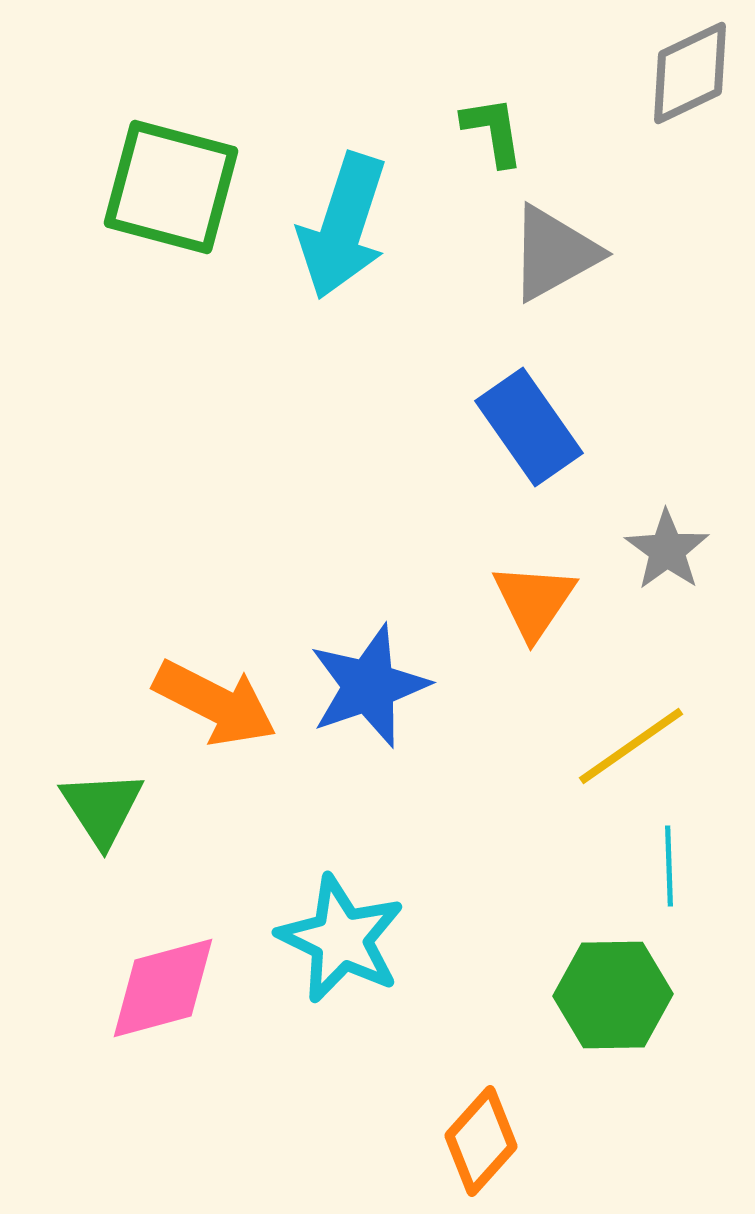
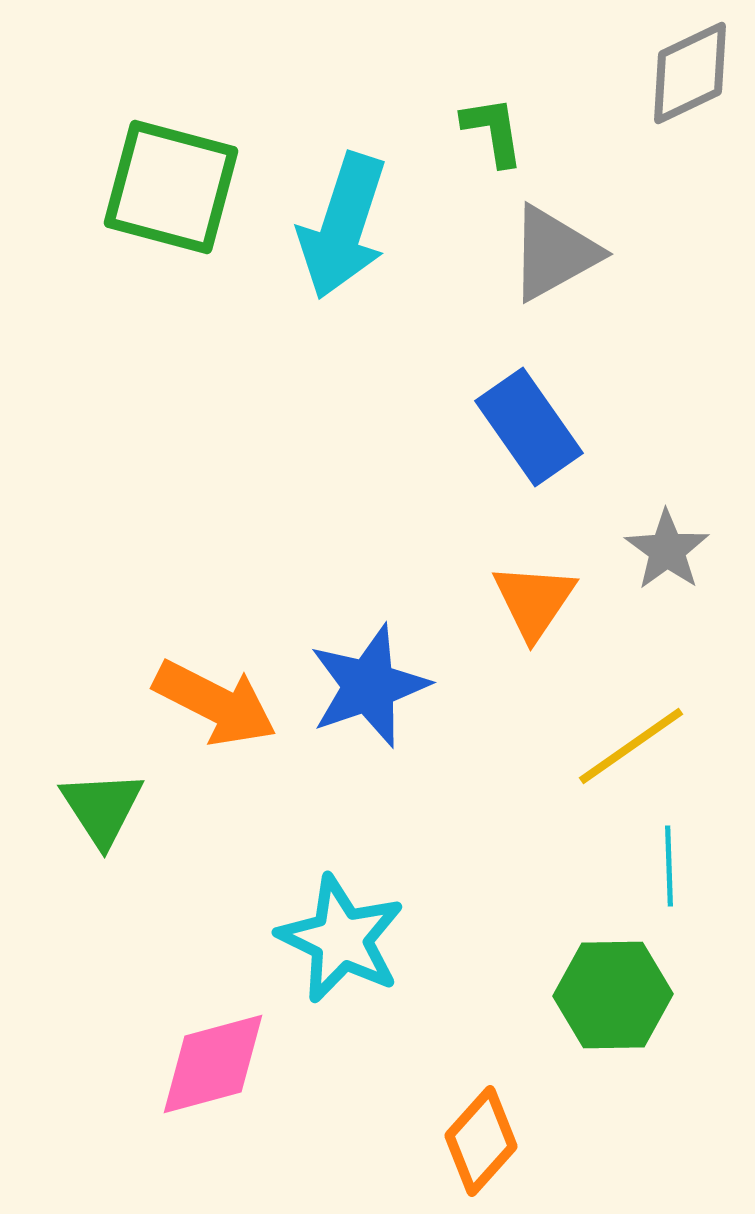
pink diamond: moved 50 px right, 76 px down
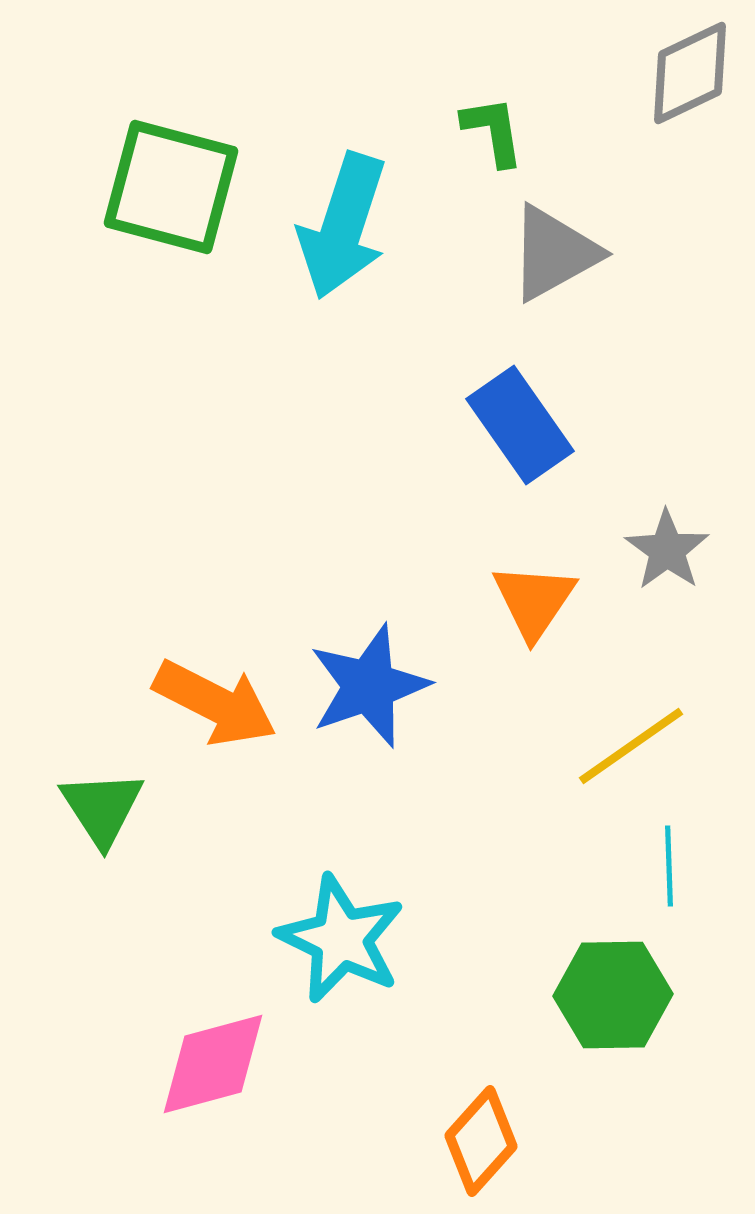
blue rectangle: moved 9 px left, 2 px up
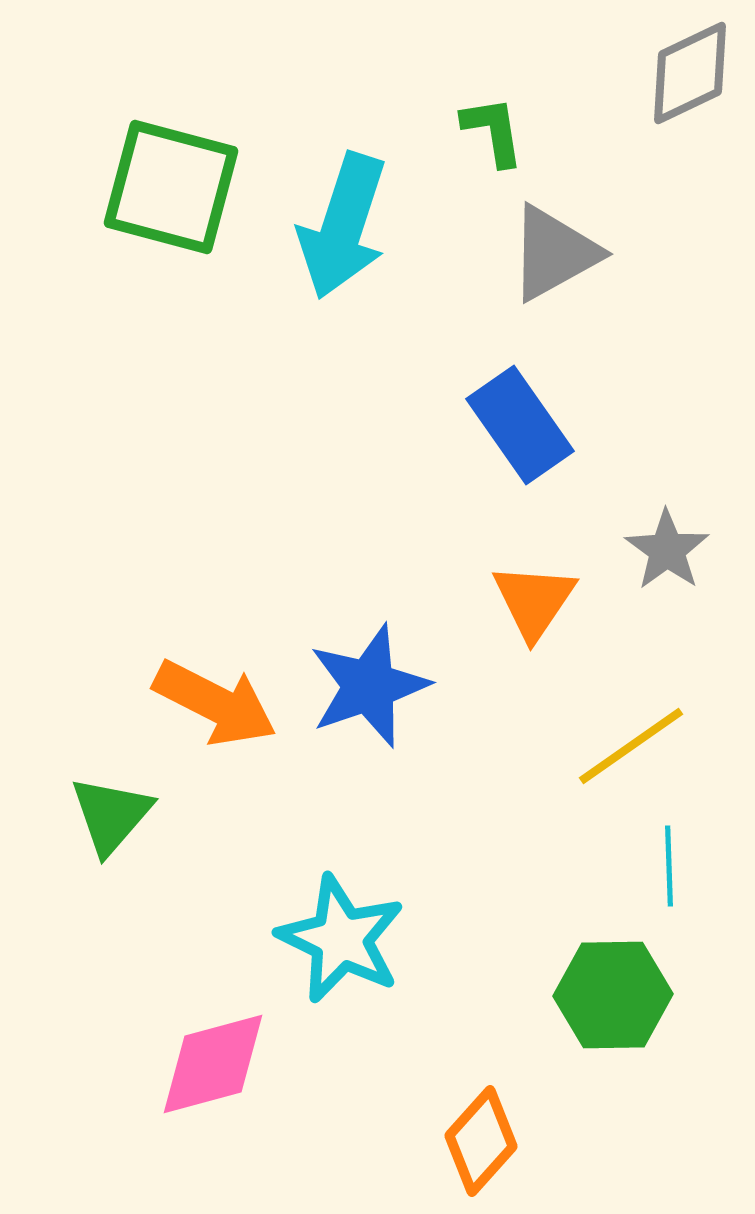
green triangle: moved 9 px right, 7 px down; rotated 14 degrees clockwise
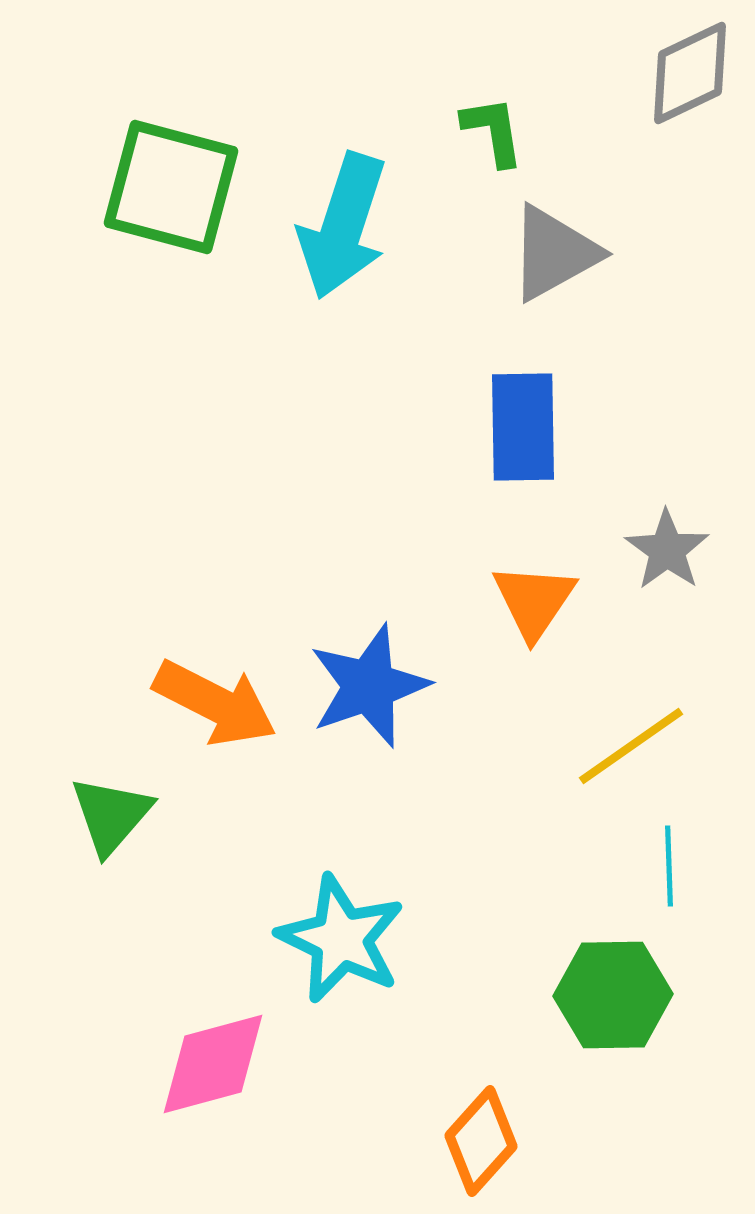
blue rectangle: moved 3 px right, 2 px down; rotated 34 degrees clockwise
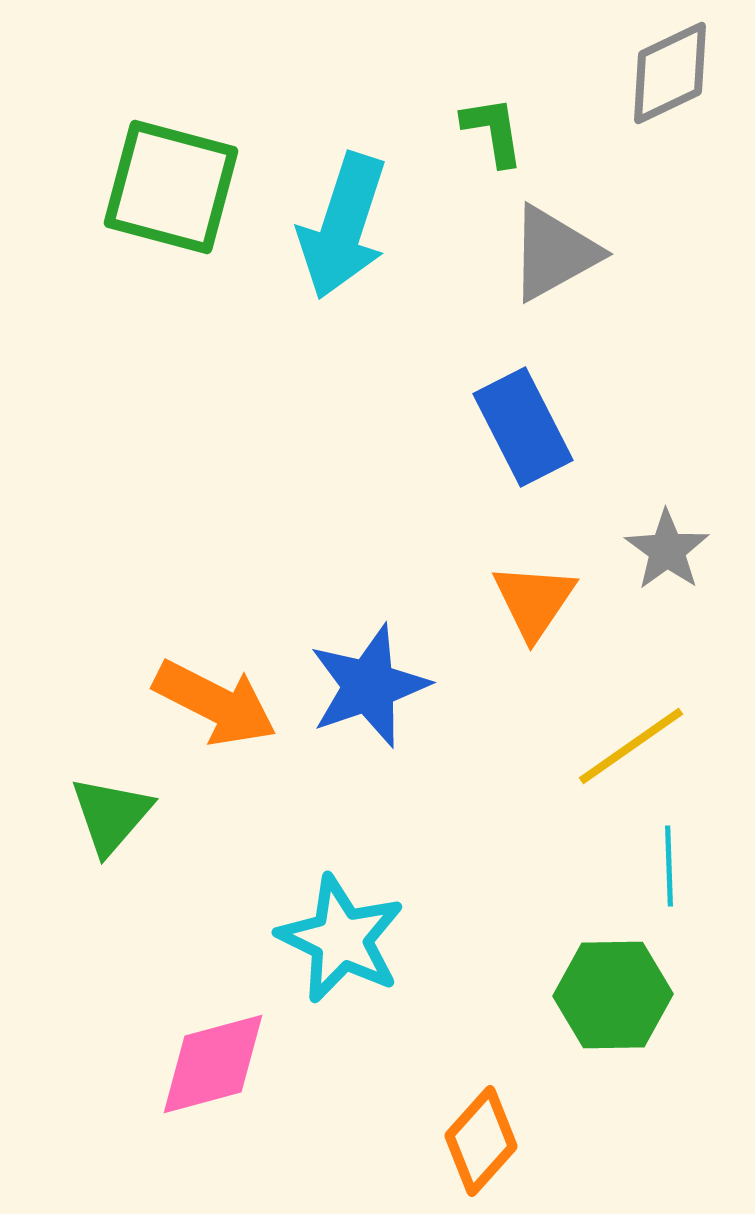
gray diamond: moved 20 px left
blue rectangle: rotated 26 degrees counterclockwise
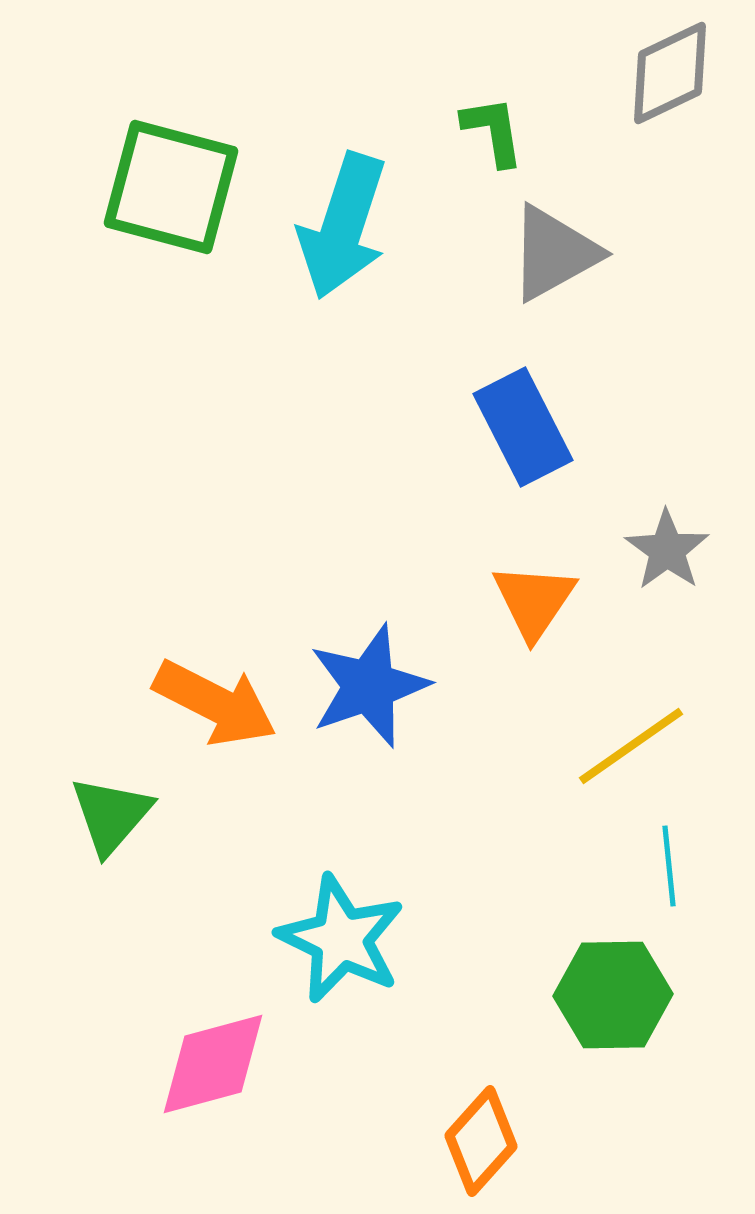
cyan line: rotated 4 degrees counterclockwise
